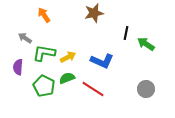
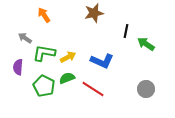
black line: moved 2 px up
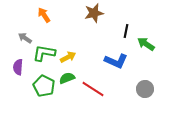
blue L-shape: moved 14 px right
gray circle: moved 1 px left
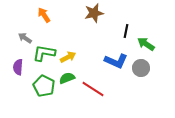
gray circle: moved 4 px left, 21 px up
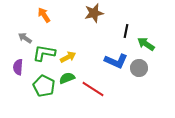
gray circle: moved 2 px left
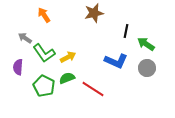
green L-shape: rotated 135 degrees counterclockwise
gray circle: moved 8 px right
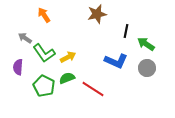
brown star: moved 3 px right, 1 px down
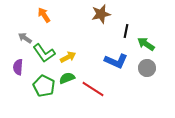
brown star: moved 4 px right
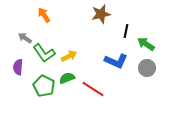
yellow arrow: moved 1 px right, 1 px up
